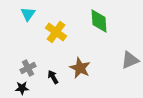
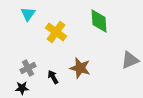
brown star: rotated 10 degrees counterclockwise
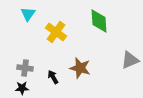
gray cross: moved 3 px left; rotated 35 degrees clockwise
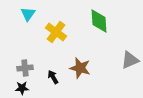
gray cross: rotated 14 degrees counterclockwise
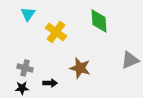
gray cross: rotated 21 degrees clockwise
black arrow: moved 3 px left, 6 px down; rotated 120 degrees clockwise
